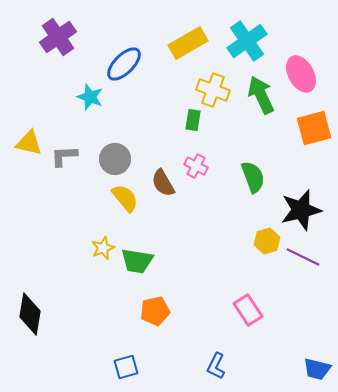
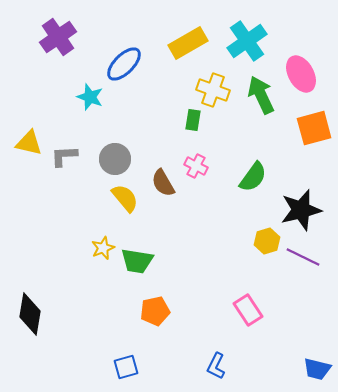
green semicircle: rotated 56 degrees clockwise
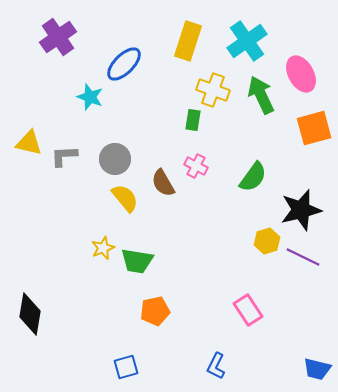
yellow rectangle: moved 2 px up; rotated 42 degrees counterclockwise
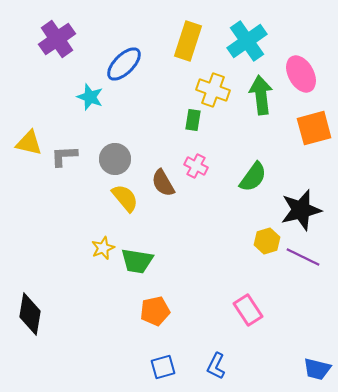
purple cross: moved 1 px left, 2 px down
green arrow: rotated 18 degrees clockwise
blue square: moved 37 px right
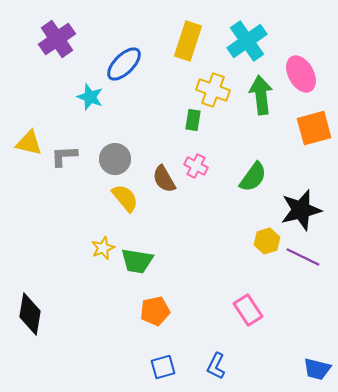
brown semicircle: moved 1 px right, 4 px up
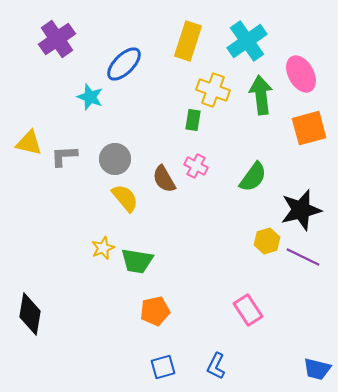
orange square: moved 5 px left
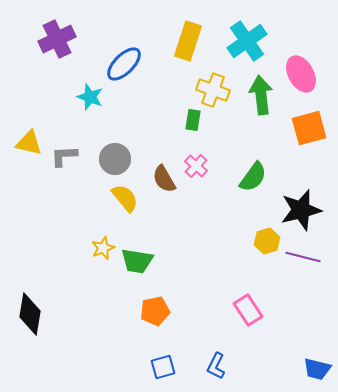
purple cross: rotated 9 degrees clockwise
pink cross: rotated 15 degrees clockwise
purple line: rotated 12 degrees counterclockwise
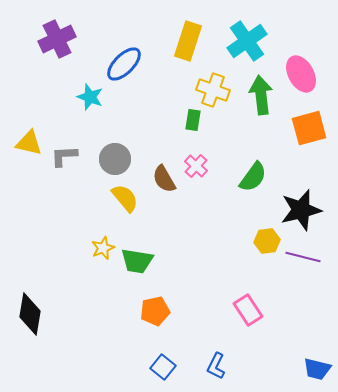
yellow hexagon: rotated 10 degrees clockwise
blue square: rotated 35 degrees counterclockwise
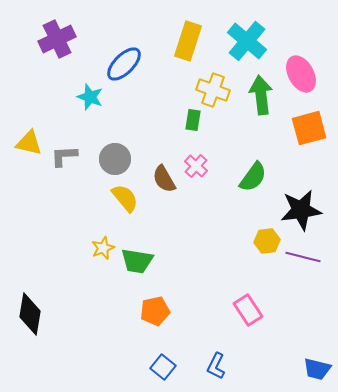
cyan cross: rotated 15 degrees counterclockwise
black star: rotated 6 degrees clockwise
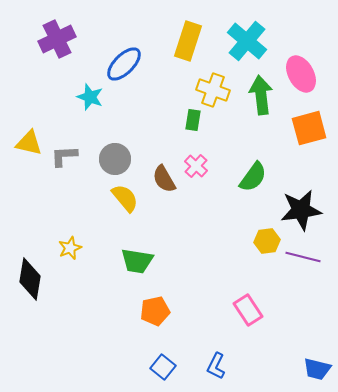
yellow star: moved 33 px left
black diamond: moved 35 px up
